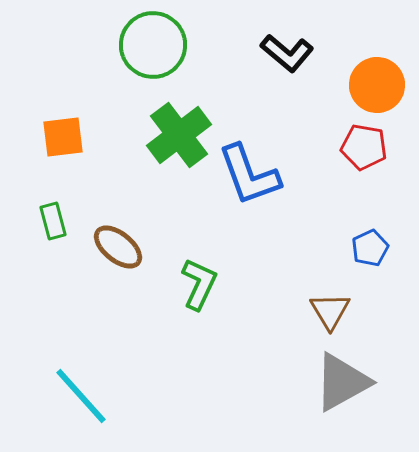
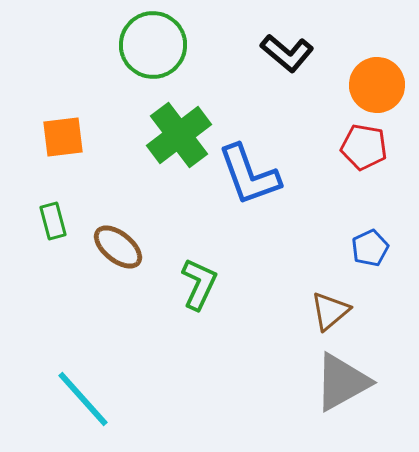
brown triangle: rotated 21 degrees clockwise
cyan line: moved 2 px right, 3 px down
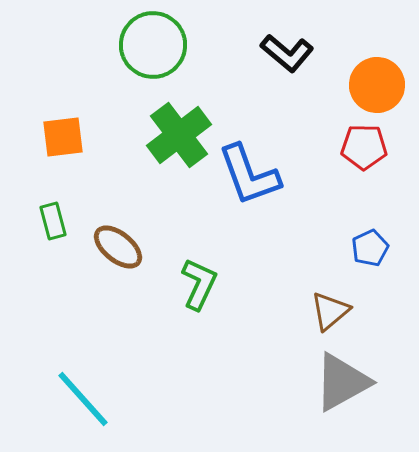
red pentagon: rotated 9 degrees counterclockwise
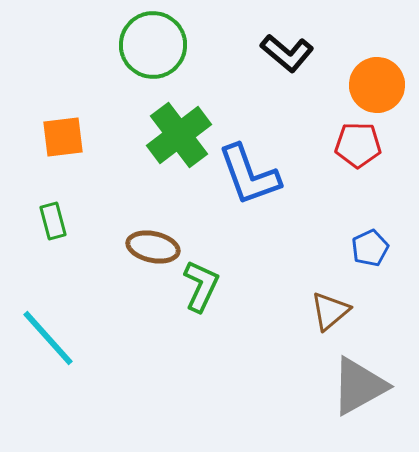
red pentagon: moved 6 px left, 2 px up
brown ellipse: moved 35 px right; rotated 27 degrees counterclockwise
green L-shape: moved 2 px right, 2 px down
gray triangle: moved 17 px right, 4 px down
cyan line: moved 35 px left, 61 px up
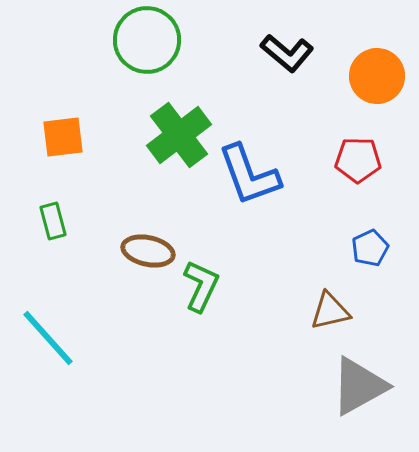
green circle: moved 6 px left, 5 px up
orange circle: moved 9 px up
red pentagon: moved 15 px down
brown ellipse: moved 5 px left, 4 px down
brown triangle: rotated 27 degrees clockwise
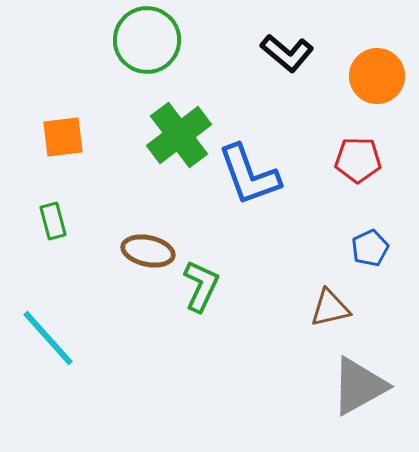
brown triangle: moved 3 px up
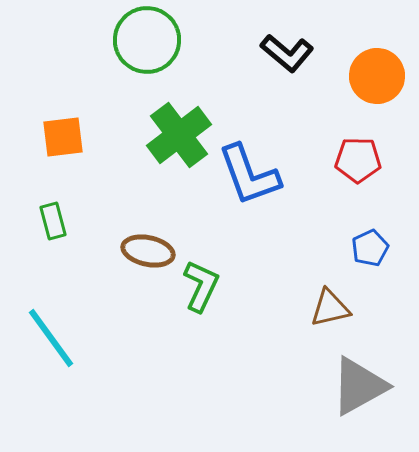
cyan line: moved 3 px right; rotated 6 degrees clockwise
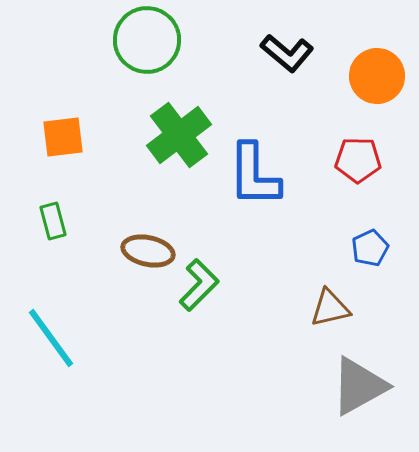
blue L-shape: moved 5 px right; rotated 20 degrees clockwise
green L-shape: moved 2 px left, 1 px up; rotated 20 degrees clockwise
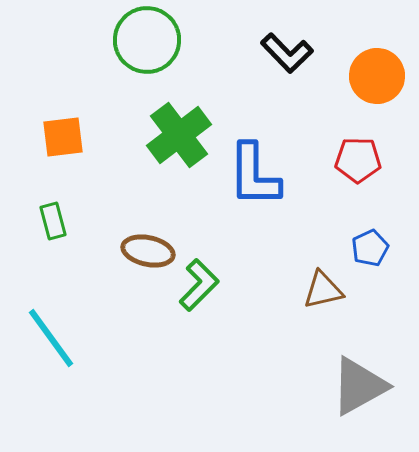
black L-shape: rotated 6 degrees clockwise
brown triangle: moved 7 px left, 18 px up
